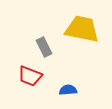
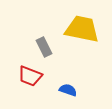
blue semicircle: rotated 24 degrees clockwise
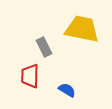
red trapezoid: rotated 70 degrees clockwise
blue semicircle: moved 1 px left; rotated 12 degrees clockwise
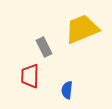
yellow trapezoid: rotated 33 degrees counterclockwise
blue semicircle: rotated 114 degrees counterclockwise
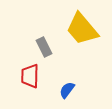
yellow trapezoid: rotated 108 degrees counterclockwise
blue semicircle: rotated 30 degrees clockwise
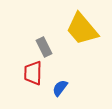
red trapezoid: moved 3 px right, 3 px up
blue semicircle: moved 7 px left, 2 px up
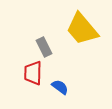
blue semicircle: moved 1 px up; rotated 90 degrees clockwise
